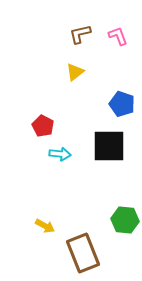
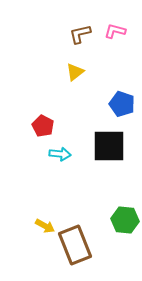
pink L-shape: moved 3 px left, 5 px up; rotated 55 degrees counterclockwise
brown rectangle: moved 8 px left, 8 px up
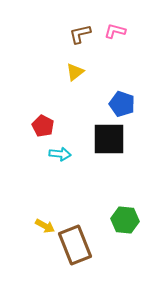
black square: moved 7 px up
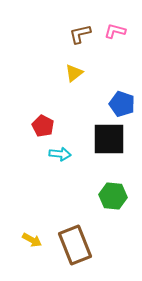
yellow triangle: moved 1 px left, 1 px down
green hexagon: moved 12 px left, 24 px up
yellow arrow: moved 13 px left, 14 px down
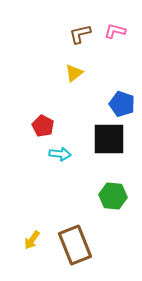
yellow arrow: rotated 96 degrees clockwise
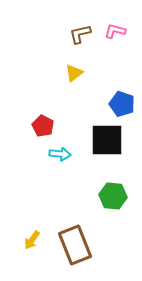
black square: moved 2 px left, 1 px down
